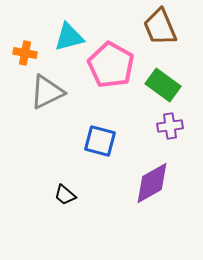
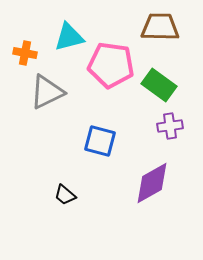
brown trapezoid: rotated 114 degrees clockwise
pink pentagon: rotated 21 degrees counterclockwise
green rectangle: moved 4 px left
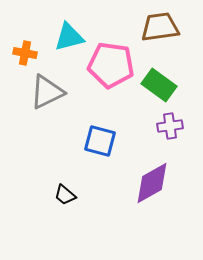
brown trapezoid: rotated 9 degrees counterclockwise
